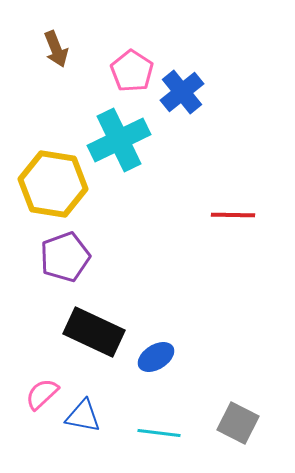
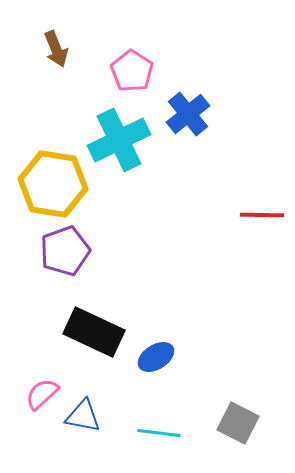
blue cross: moved 6 px right, 22 px down
red line: moved 29 px right
purple pentagon: moved 6 px up
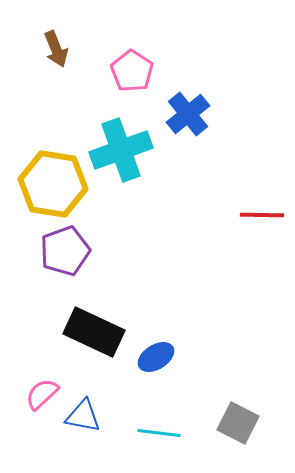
cyan cross: moved 2 px right, 10 px down; rotated 6 degrees clockwise
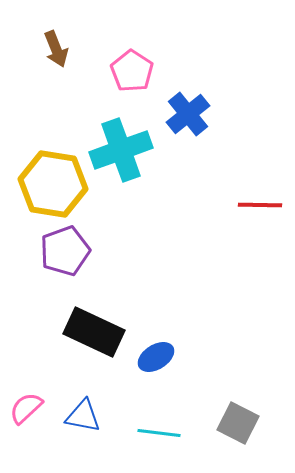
red line: moved 2 px left, 10 px up
pink semicircle: moved 16 px left, 14 px down
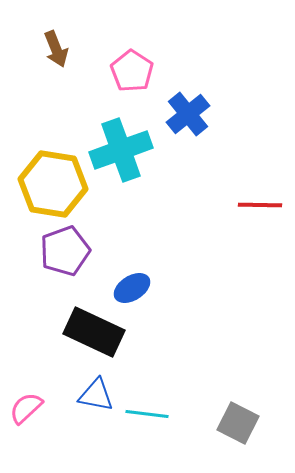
blue ellipse: moved 24 px left, 69 px up
blue triangle: moved 13 px right, 21 px up
cyan line: moved 12 px left, 19 px up
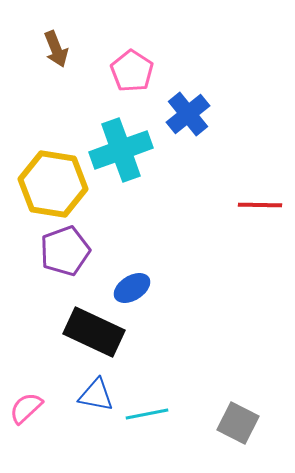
cyan line: rotated 18 degrees counterclockwise
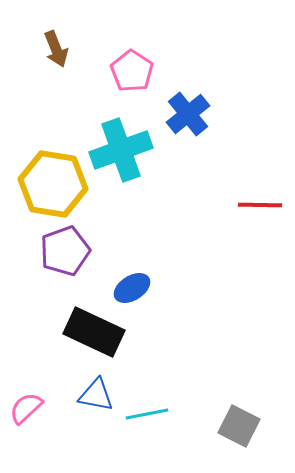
gray square: moved 1 px right, 3 px down
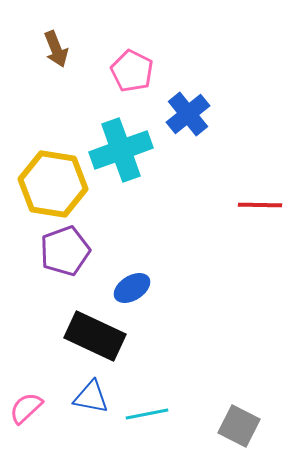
pink pentagon: rotated 6 degrees counterclockwise
black rectangle: moved 1 px right, 4 px down
blue triangle: moved 5 px left, 2 px down
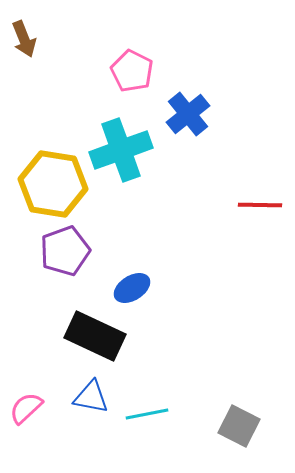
brown arrow: moved 32 px left, 10 px up
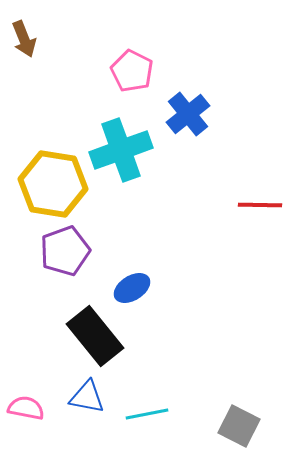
black rectangle: rotated 26 degrees clockwise
blue triangle: moved 4 px left
pink semicircle: rotated 54 degrees clockwise
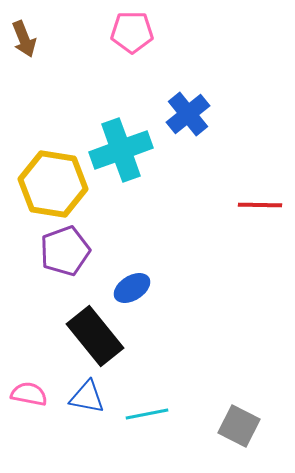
pink pentagon: moved 39 px up; rotated 27 degrees counterclockwise
pink semicircle: moved 3 px right, 14 px up
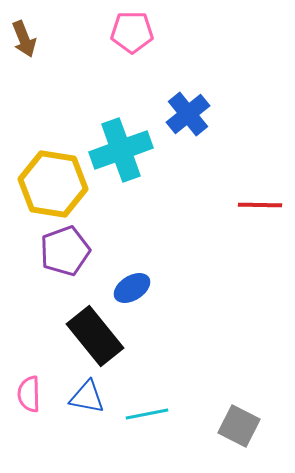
pink semicircle: rotated 102 degrees counterclockwise
